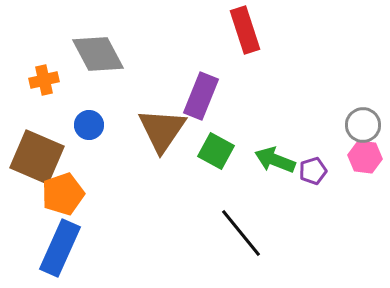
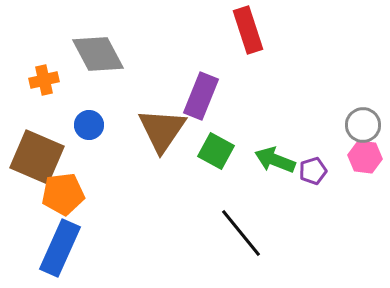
red rectangle: moved 3 px right
orange pentagon: rotated 12 degrees clockwise
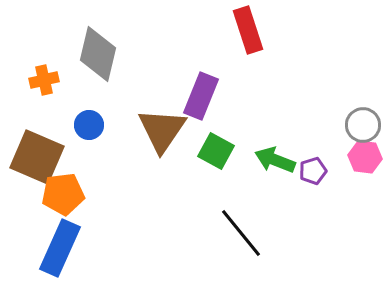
gray diamond: rotated 42 degrees clockwise
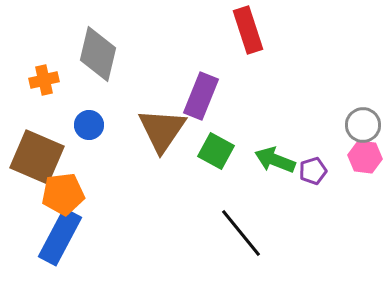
blue rectangle: moved 11 px up; rotated 4 degrees clockwise
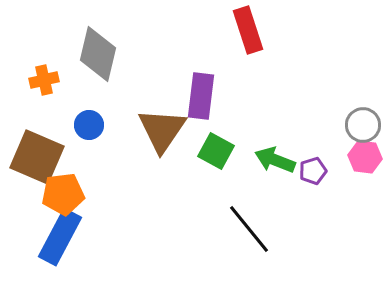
purple rectangle: rotated 15 degrees counterclockwise
black line: moved 8 px right, 4 px up
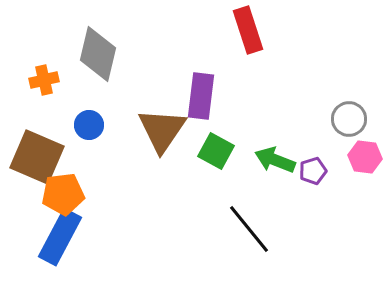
gray circle: moved 14 px left, 6 px up
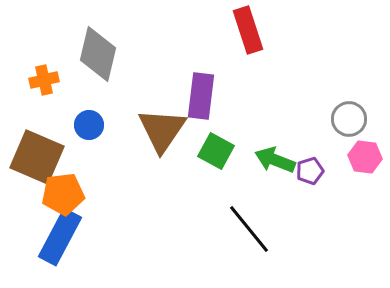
purple pentagon: moved 3 px left
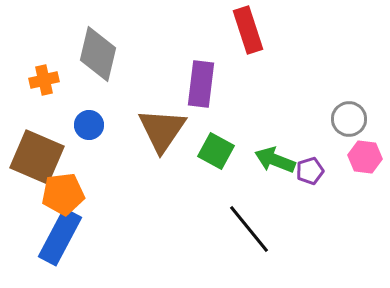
purple rectangle: moved 12 px up
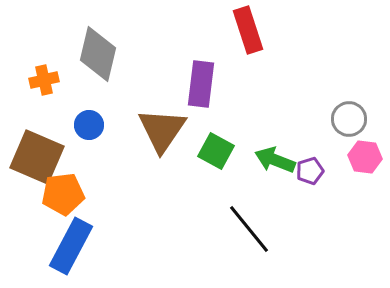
blue rectangle: moved 11 px right, 9 px down
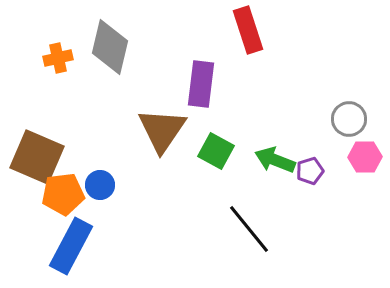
gray diamond: moved 12 px right, 7 px up
orange cross: moved 14 px right, 22 px up
blue circle: moved 11 px right, 60 px down
pink hexagon: rotated 8 degrees counterclockwise
